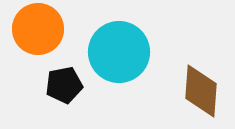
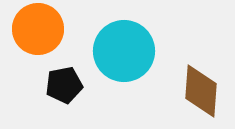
cyan circle: moved 5 px right, 1 px up
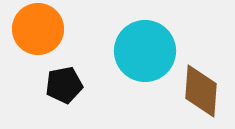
cyan circle: moved 21 px right
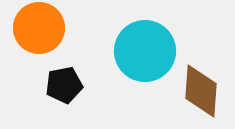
orange circle: moved 1 px right, 1 px up
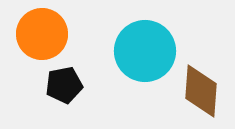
orange circle: moved 3 px right, 6 px down
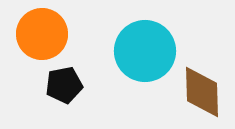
brown diamond: moved 1 px right, 1 px down; rotated 6 degrees counterclockwise
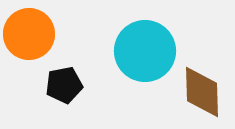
orange circle: moved 13 px left
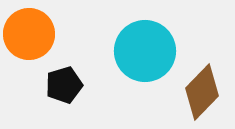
black pentagon: rotated 6 degrees counterclockwise
brown diamond: rotated 46 degrees clockwise
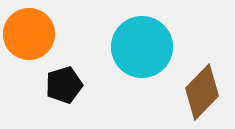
cyan circle: moved 3 px left, 4 px up
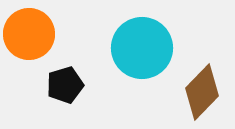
cyan circle: moved 1 px down
black pentagon: moved 1 px right
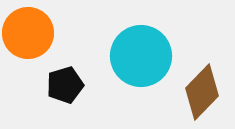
orange circle: moved 1 px left, 1 px up
cyan circle: moved 1 px left, 8 px down
